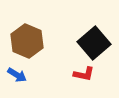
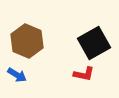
black square: rotated 12 degrees clockwise
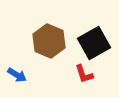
brown hexagon: moved 22 px right
red L-shape: rotated 60 degrees clockwise
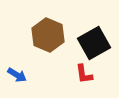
brown hexagon: moved 1 px left, 6 px up
red L-shape: rotated 10 degrees clockwise
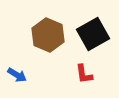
black square: moved 1 px left, 9 px up
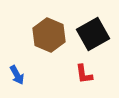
brown hexagon: moved 1 px right
blue arrow: rotated 30 degrees clockwise
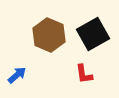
blue arrow: rotated 102 degrees counterclockwise
